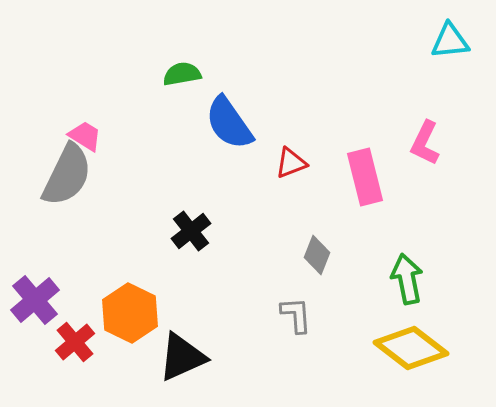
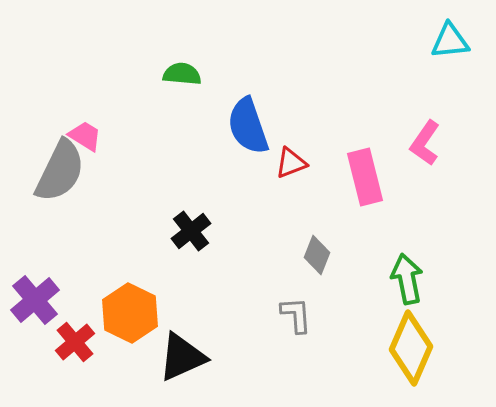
green semicircle: rotated 15 degrees clockwise
blue semicircle: moved 19 px right, 3 px down; rotated 16 degrees clockwise
pink L-shape: rotated 9 degrees clockwise
gray semicircle: moved 7 px left, 4 px up
yellow diamond: rotated 76 degrees clockwise
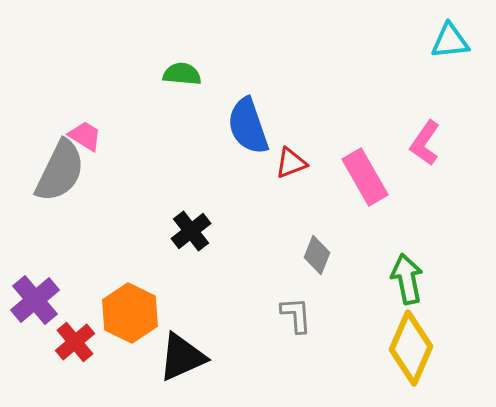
pink rectangle: rotated 16 degrees counterclockwise
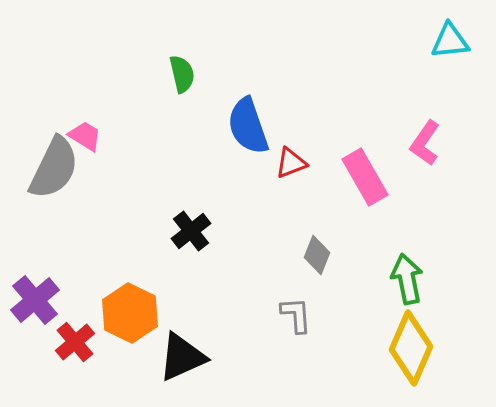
green semicircle: rotated 72 degrees clockwise
gray semicircle: moved 6 px left, 3 px up
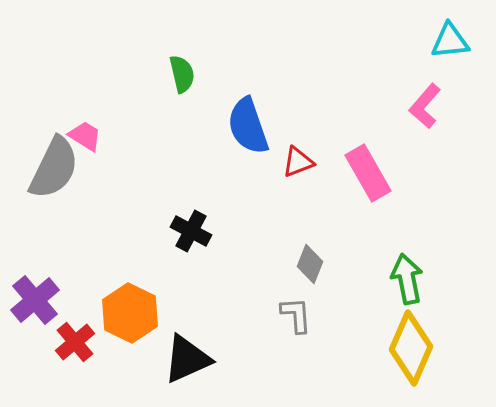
pink L-shape: moved 37 px up; rotated 6 degrees clockwise
red triangle: moved 7 px right, 1 px up
pink rectangle: moved 3 px right, 4 px up
black cross: rotated 24 degrees counterclockwise
gray diamond: moved 7 px left, 9 px down
black triangle: moved 5 px right, 2 px down
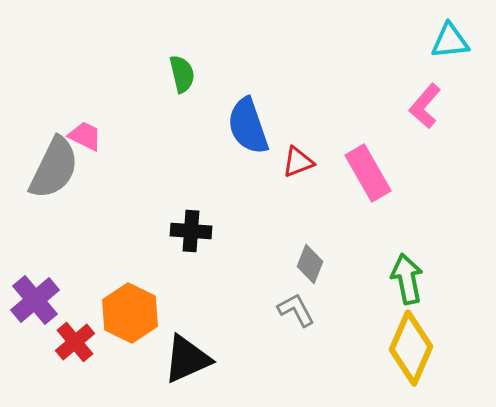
pink trapezoid: rotated 6 degrees counterclockwise
black cross: rotated 24 degrees counterclockwise
gray L-shape: moved 5 px up; rotated 24 degrees counterclockwise
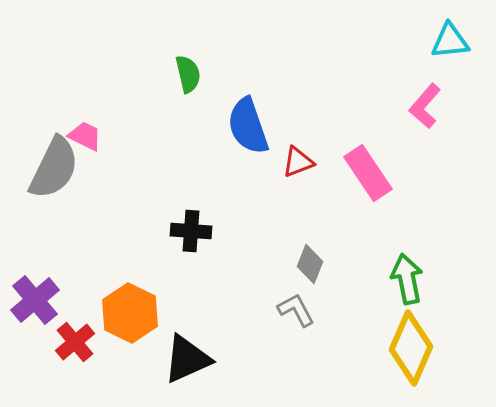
green semicircle: moved 6 px right
pink rectangle: rotated 4 degrees counterclockwise
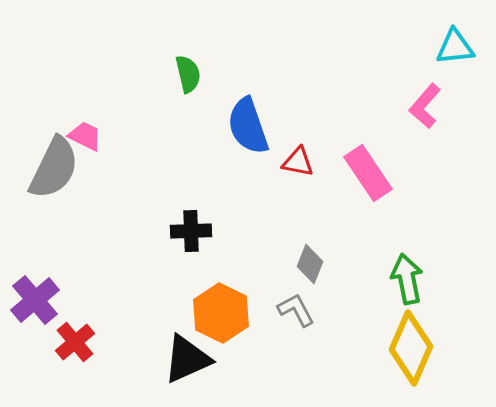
cyan triangle: moved 5 px right, 6 px down
red triangle: rotated 32 degrees clockwise
black cross: rotated 6 degrees counterclockwise
orange hexagon: moved 91 px right
